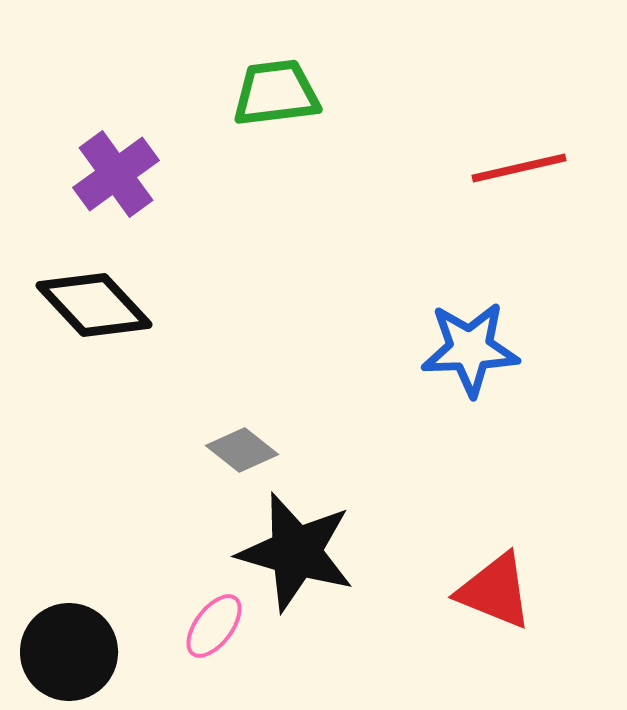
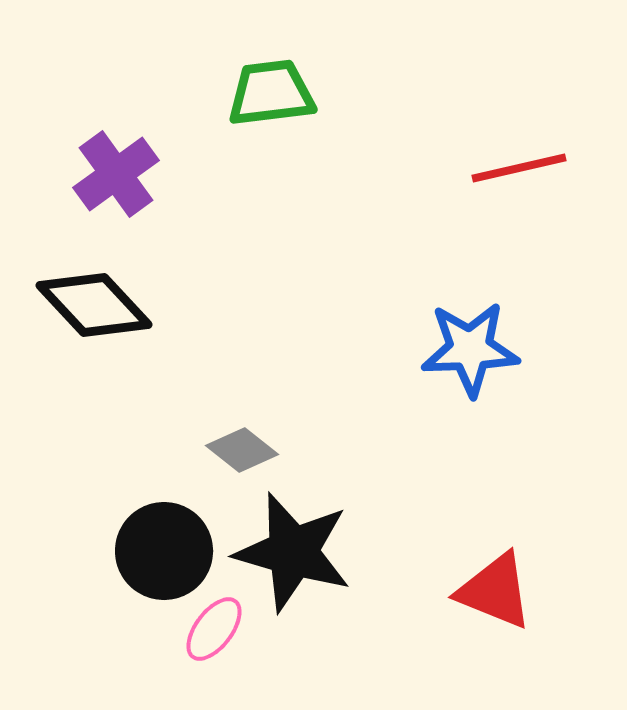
green trapezoid: moved 5 px left
black star: moved 3 px left
pink ellipse: moved 3 px down
black circle: moved 95 px right, 101 px up
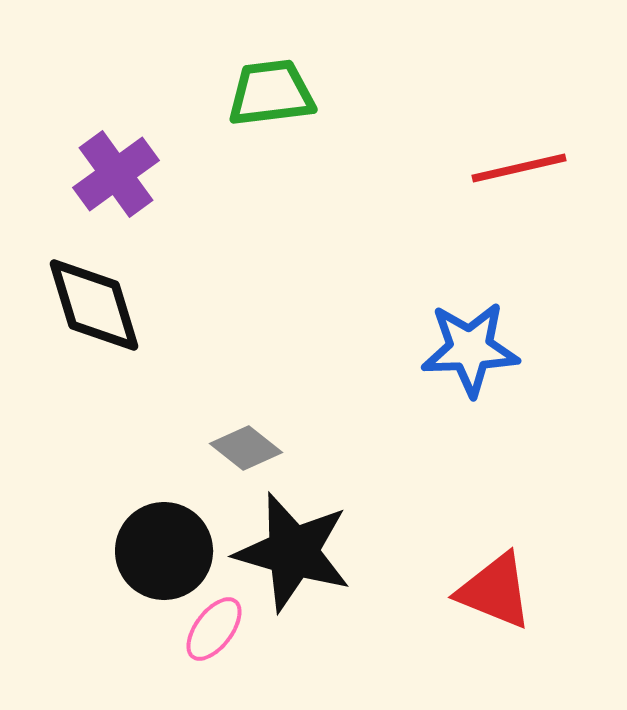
black diamond: rotated 26 degrees clockwise
gray diamond: moved 4 px right, 2 px up
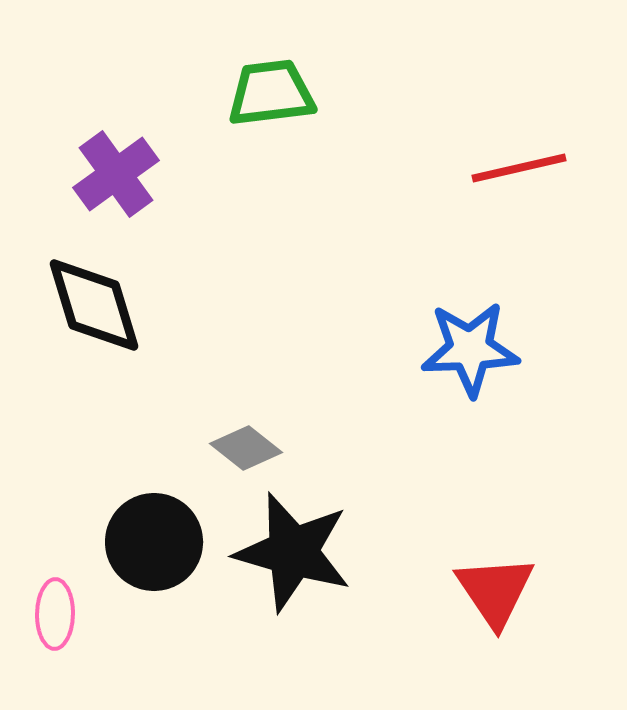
black circle: moved 10 px left, 9 px up
red triangle: rotated 34 degrees clockwise
pink ellipse: moved 159 px left, 15 px up; rotated 36 degrees counterclockwise
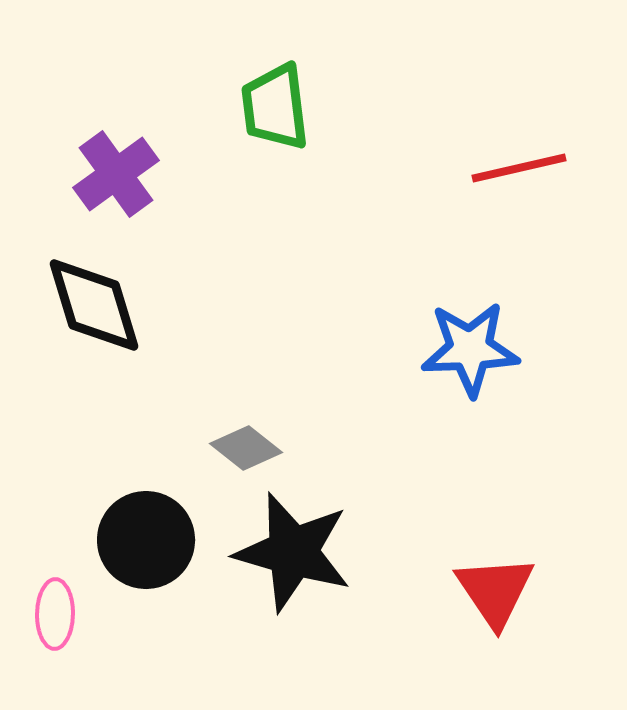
green trapezoid: moved 4 px right, 14 px down; rotated 90 degrees counterclockwise
black circle: moved 8 px left, 2 px up
